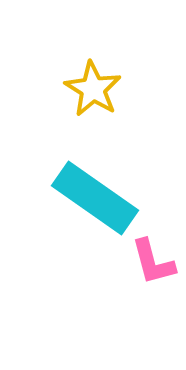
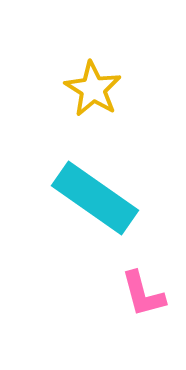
pink L-shape: moved 10 px left, 32 px down
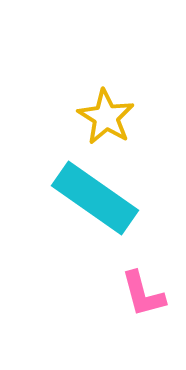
yellow star: moved 13 px right, 28 px down
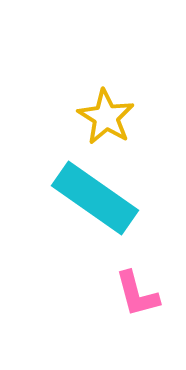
pink L-shape: moved 6 px left
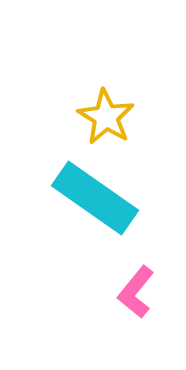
pink L-shape: moved 1 px left, 2 px up; rotated 54 degrees clockwise
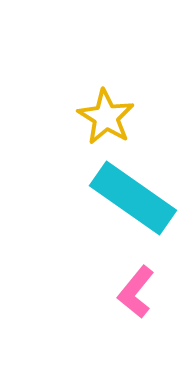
cyan rectangle: moved 38 px right
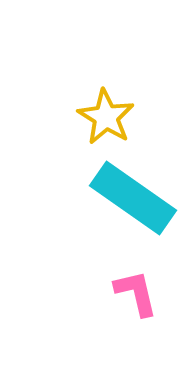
pink L-shape: moved 1 px down; rotated 128 degrees clockwise
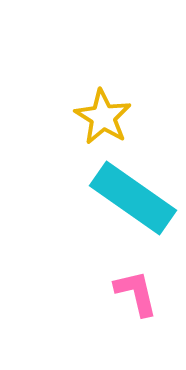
yellow star: moved 3 px left
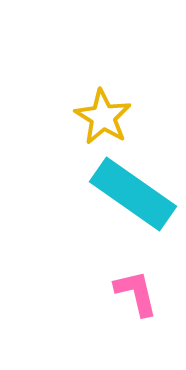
cyan rectangle: moved 4 px up
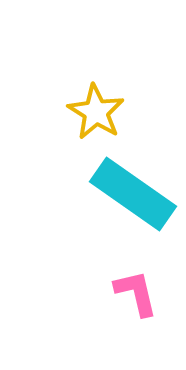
yellow star: moved 7 px left, 5 px up
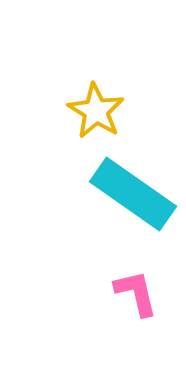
yellow star: moved 1 px up
